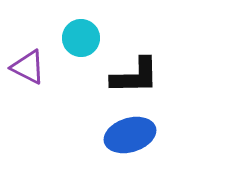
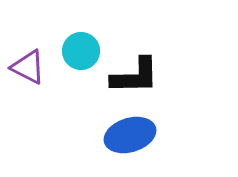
cyan circle: moved 13 px down
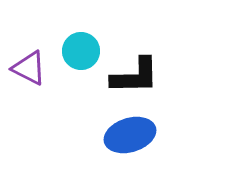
purple triangle: moved 1 px right, 1 px down
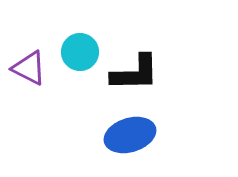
cyan circle: moved 1 px left, 1 px down
black L-shape: moved 3 px up
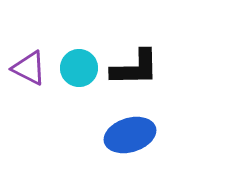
cyan circle: moved 1 px left, 16 px down
black L-shape: moved 5 px up
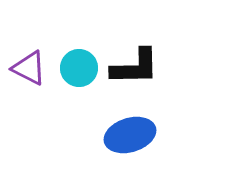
black L-shape: moved 1 px up
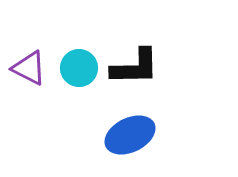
blue ellipse: rotated 9 degrees counterclockwise
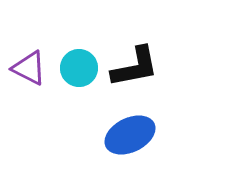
black L-shape: rotated 10 degrees counterclockwise
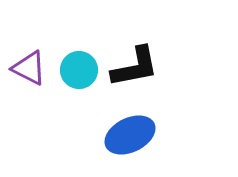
cyan circle: moved 2 px down
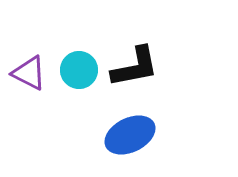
purple triangle: moved 5 px down
